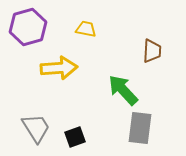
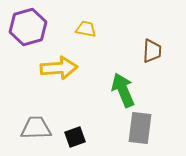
green arrow: rotated 20 degrees clockwise
gray trapezoid: rotated 60 degrees counterclockwise
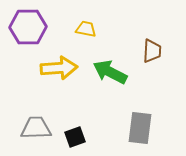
purple hexagon: rotated 15 degrees clockwise
green arrow: moved 13 px left, 18 px up; rotated 40 degrees counterclockwise
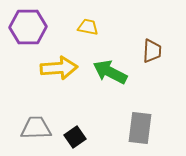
yellow trapezoid: moved 2 px right, 2 px up
black square: rotated 15 degrees counterclockwise
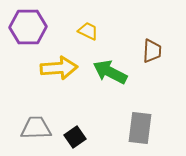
yellow trapezoid: moved 4 px down; rotated 15 degrees clockwise
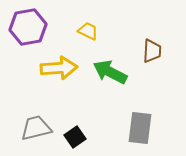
purple hexagon: rotated 9 degrees counterclockwise
gray trapezoid: rotated 12 degrees counterclockwise
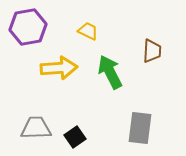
green arrow: rotated 36 degrees clockwise
gray trapezoid: rotated 12 degrees clockwise
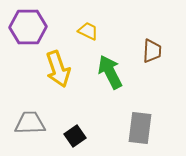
purple hexagon: rotated 9 degrees clockwise
yellow arrow: moved 1 px left, 1 px down; rotated 75 degrees clockwise
gray trapezoid: moved 6 px left, 5 px up
black square: moved 1 px up
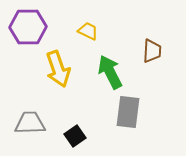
gray rectangle: moved 12 px left, 16 px up
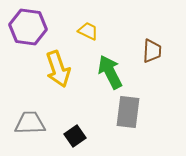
purple hexagon: rotated 9 degrees clockwise
